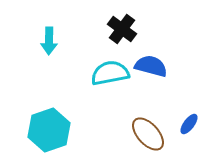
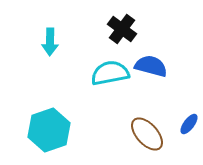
cyan arrow: moved 1 px right, 1 px down
brown ellipse: moved 1 px left
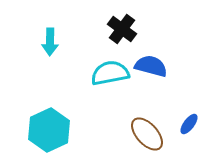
cyan hexagon: rotated 6 degrees counterclockwise
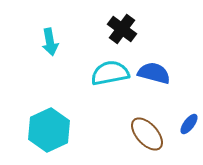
cyan arrow: rotated 12 degrees counterclockwise
blue semicircle: moved 3 px right, 7 px down
